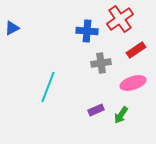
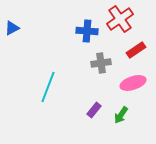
purple rectangle: moved 2 px left; rotated 28 degrees counterclockwise
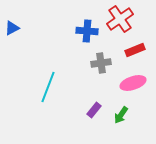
red rectangle: moved 1 px left; rotated 12 degrees clockwise
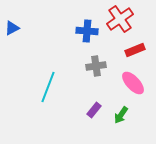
gray cross: moved 5 px left, 3 px down
pink ellipse: rotated 65 degrees clockwise
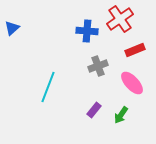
blue triangle: rotated 14 degrees counterclockwise
gray cross: moved 2 px right; rotated 12 degrees counterclockwise
pink ellipse: moved 1 px left
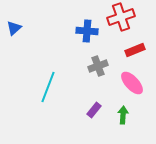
red cross: moved 1 px right, 2 px up; rotated 16 degrees clockwise
blue triangle: moved 2 px right
green arrow: moved 2 px right; rotated 150 degrees clockwise
